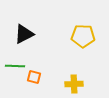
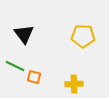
black triangle: rotated 40 degrees counterclockwise
green line: rotated 24 degrees clockwise
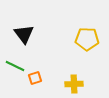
yellow pentagon: moved 4 px right, 3 px down
orange square: moved 1 px right, 1 px down; rotated 32 degrees counterclockwise
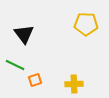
yellow pentagon: moved 1 px left, 15 px up
green line: moved 1 px up
orange square: moved 2 px down
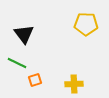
green line: moved 2 px right, 2 px up
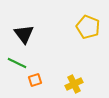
yellow pentagon: moved 2 px right, 3 px down; rotated 20 degrees clockwise
yellow cross: rotated 24 degrees counterclockwise
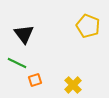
yellow pentagon: moved 1 px up
yellow cross: moved 1 px left, 1 px down; rotated 18 degrees counterclockwise
